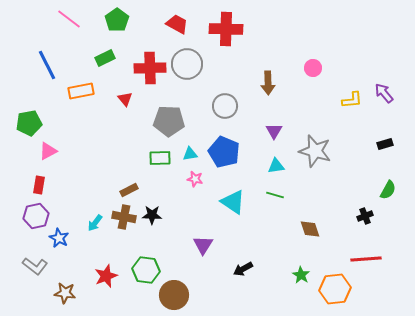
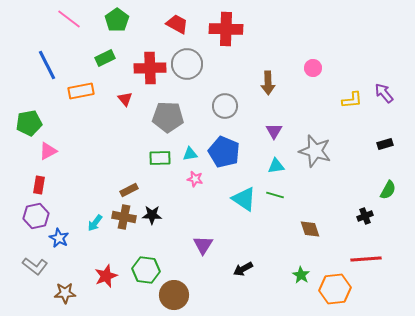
gray pentagon at (169, 121): moved 1 px left, 4 px up
cyan triangle at (233, 202): moved 11 px right, 3 px up
brown star at (65, 293): rotated 10 degrees counterclockwise
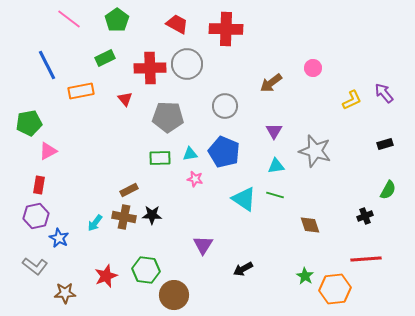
brown arrow at (268, 83): moved 3 px right; rotated 55 degrees clockwise
yellow L-shape at (352, 100): rotated 20 degrees counterclockwise
brown diamond at (310, 229): moved 4 px up
green star at (301, 275): moved 4 px right, 1 px down
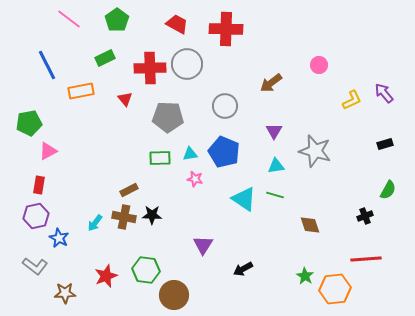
pink circle at (313, 68): moved 6 px right, 3 px up
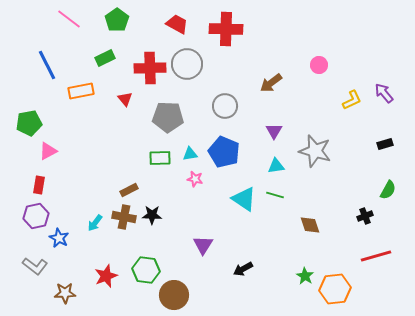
red line at (366, 259): moved 10 px right, 3 px up; rotated 12 degrees counterclockwise
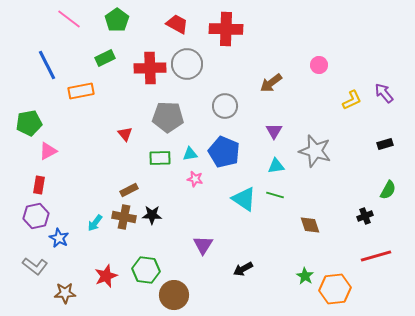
red triangle at (125, 99): moved 35 px down
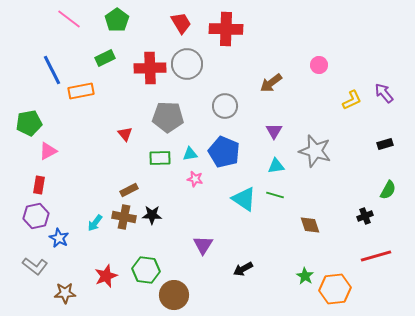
red trapezoid at (177, 24): moved 4 px right, 1 px up; rotated 30 degrees clockwise
blue line at (47, 65): moved 5 px right, 5 px down
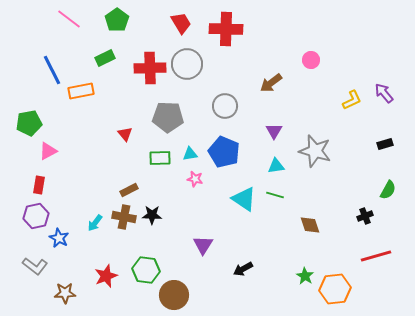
pink circle at (319, 65): moved 8 px left, 5 px up
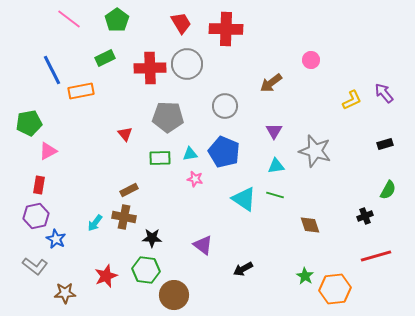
black star at (152, 215): moved 23 px down
blue star at (59, 238): moved 3 px left, 1 px down
purple triangle at (203, 245): rotated 25 degrees counterclockwise
